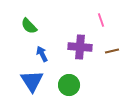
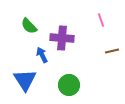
purple cross: moved 18 px left, 9 px up
blue arrow: moved 1 px down
blue triangle: moved 7 px left, 1 px up
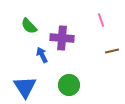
blue triangle: moved 7 px down
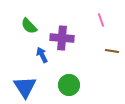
brown line: rotated 24 degrees clockwise
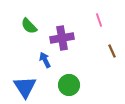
pink line: moved 2 px left
purple cross: rotated 15 degrees counterclockwise
brown line: rotated 56 degrees clockwise
blue arrow: moved 3 px right, 5 px down
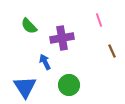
blue arrow: moved 2 px down
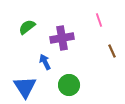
green semicircle: moved 2 px left, 1 px down; rotated 96 degrees clockwise
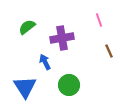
brown line: moved 3 px left
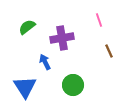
green circle: moved 4 px right
